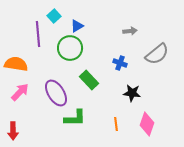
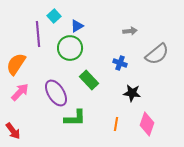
orange semicircle: rotated 65 degrees counterclockwise
orange line: rotated 16 degrees clockwise
red arrow: rotated 36 degrees counterclockwise
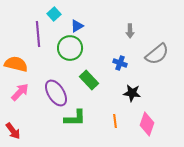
cyan square: moved 2 px up
gray arrow: rotated 96 degrees clockwise
orange semicircle: rotated 70 degrees clockwise
orange line: moved 1 px left, 3 px up; rotated 16 degrees counterclockwise
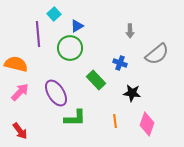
green rectangle: moved 7 px right
red arrow: moved 7 px right
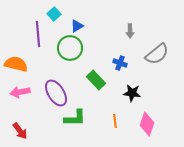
pink arrow: rotated 144 degrees counterclockwise
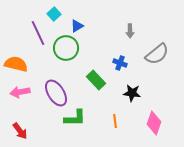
purple line: moved 1 px up; rotated 20 degrees counterclockwise
green circle: moved 4 px left
pink diamond: moved 7 px right, 1 px up
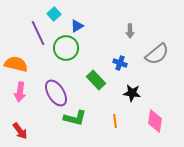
pink arrow: rotated 72 degrees counterclockwise
green L-shape: rotated 15 degrees clockwise
pink diamond: moved 1 px right, 2 px up; rotated 10 degrees counterclockwise
